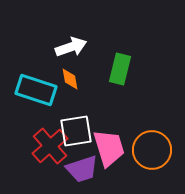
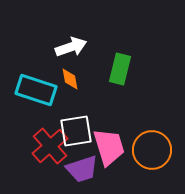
pink trapezoid: moved 1 px up
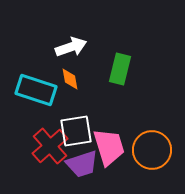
purple trapezoid: moved 5 px up
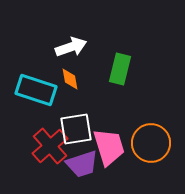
white square: moved 2 px up
orange circle: moved 1 px left, 7 px up
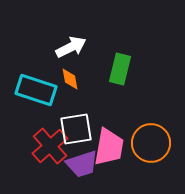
white arrow: rotated 8 degrees counterclockwise
pink trapezoid: rotated 27 degrees clockwise
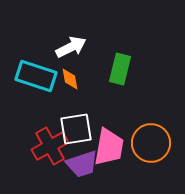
cyan rectangle: moved 14 px up
red cross: rotated 12 degrees clockwise
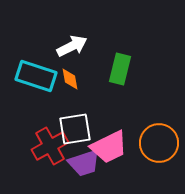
white arrow: moved 1 px right, 1 px up
white square: moved 1 px left
orange circle: moved 8 px right
pink trapezoid: rotated 54 degrees clockwise
purple trapezoid: moved 2 px right, 1 px up
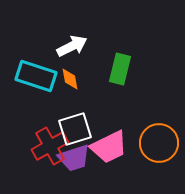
white square: rotated 8 degrees counterclockwise
purple trapezoid: moved 10 px left, 5 px up
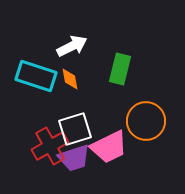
orange circle: moved 13 px left, 22 px up
